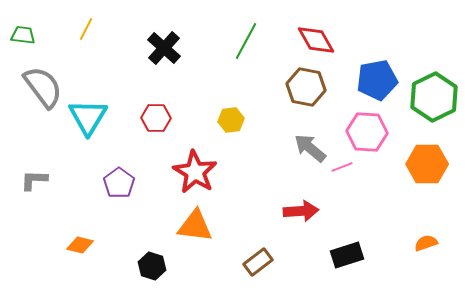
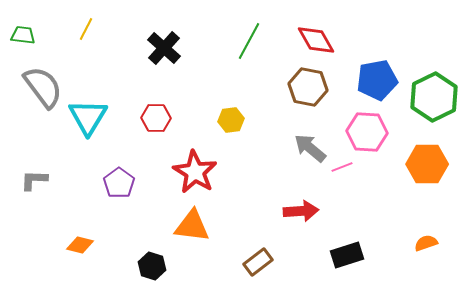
green line: moved 3 px right
brown hexagon: moved 2 px right
orange triangle: moved 3 px left
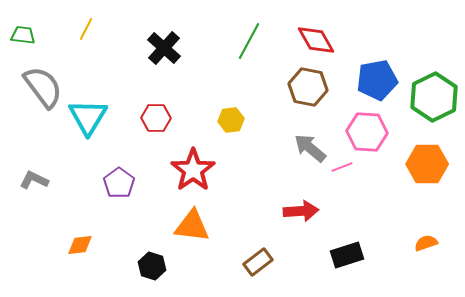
red star: moved 2 px left, 2 px up; rotated 6 degrees clockwise
gray L-shape: rotated 24 degrees clockwise
orange diamond: rotated 20 degrees counterclockwise
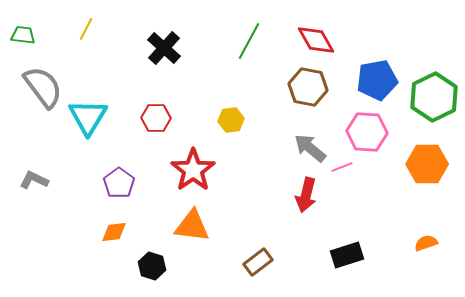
red arrow: moved 5 px right, 16 px up; rotated 108 degrees clockwise
orange diamond: moved 34 px right, 13 px up
